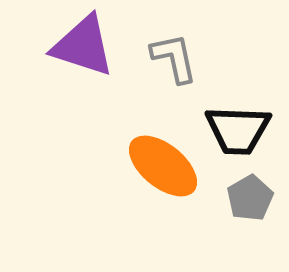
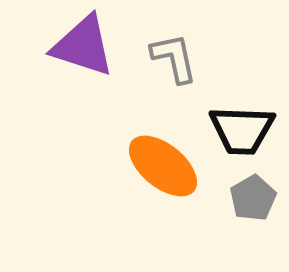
black trapezoid: moved 4 px right
gray pentagon: moved 3 px right
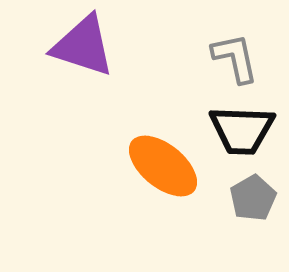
gray L-shape: moved 61 px right
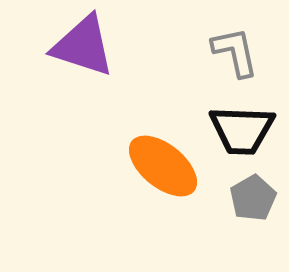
gray L-shape: moved 6 px up
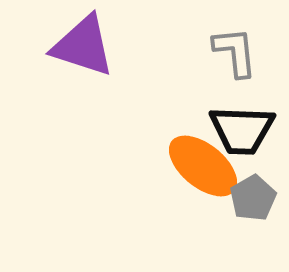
gray L-shape: rotated 6 degrees clockwise
orange ellipse: moved 40 px right
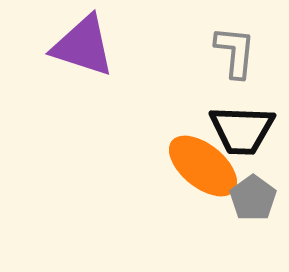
gray L-shape: rotated 12 degrees clockwise
gray pentagon: rotated 6 degrees counterclockwise
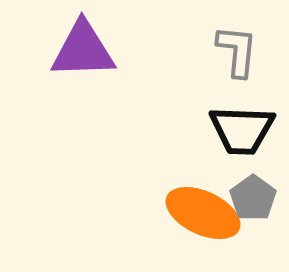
purple triangle: moved 4 px down; rotated 20 degrees counterclockwise
gray L-shape: moved 2 px right, 1 px up
orange ellipse: moved 47 px down; rotated 14 degrees counterclockwise
